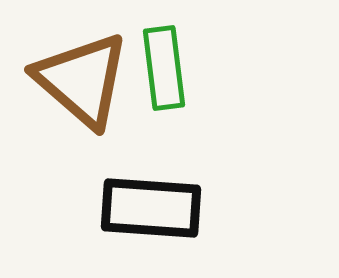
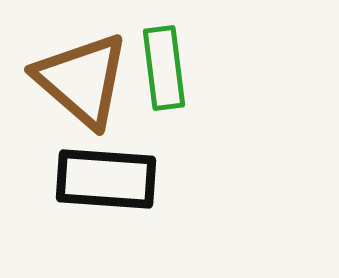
black rectangle: moved 45 px left, 29 px up
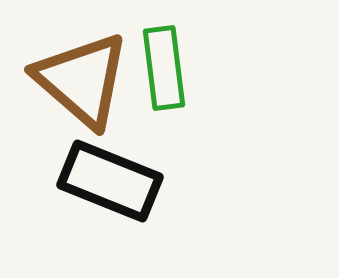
black rectangle: moved 4 px right, 2 px down; rotated 18 degrees clockwise
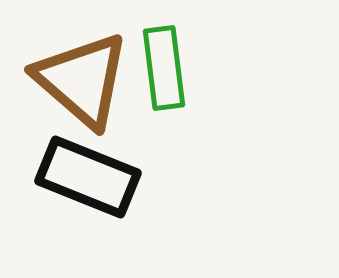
black rectangle: moved 22 px left, 4 px up
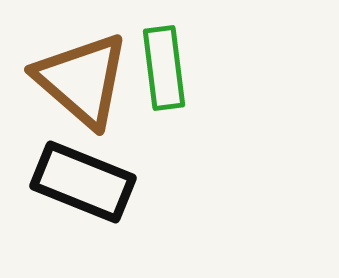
black rectangle: moved 5 px left, 5 px down
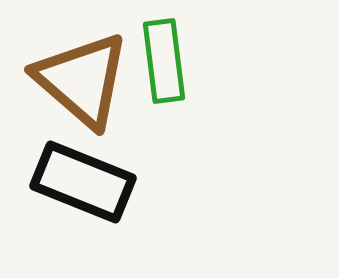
green rectangle: moved 7 px up
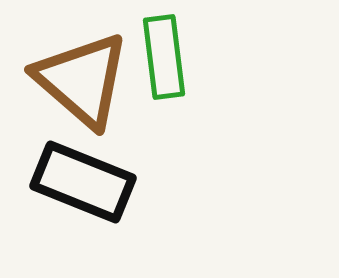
green rectangle: moved 4 px up
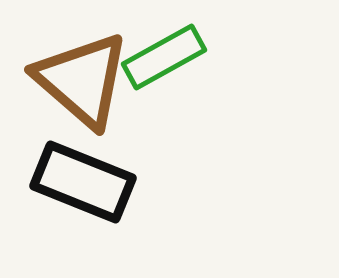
green rectangle: rotated 68 degrees clockwise
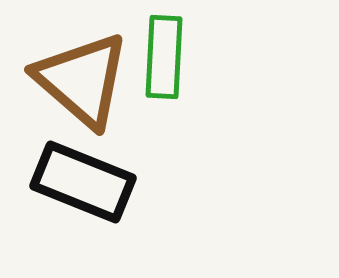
green rectangle: rotated 58 degrees counterclockwise
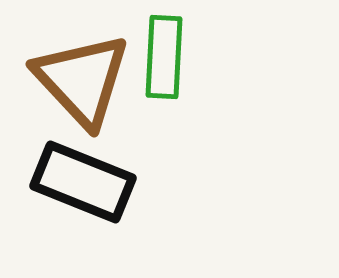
brown triangle: rotated 6 degrees clockwise
